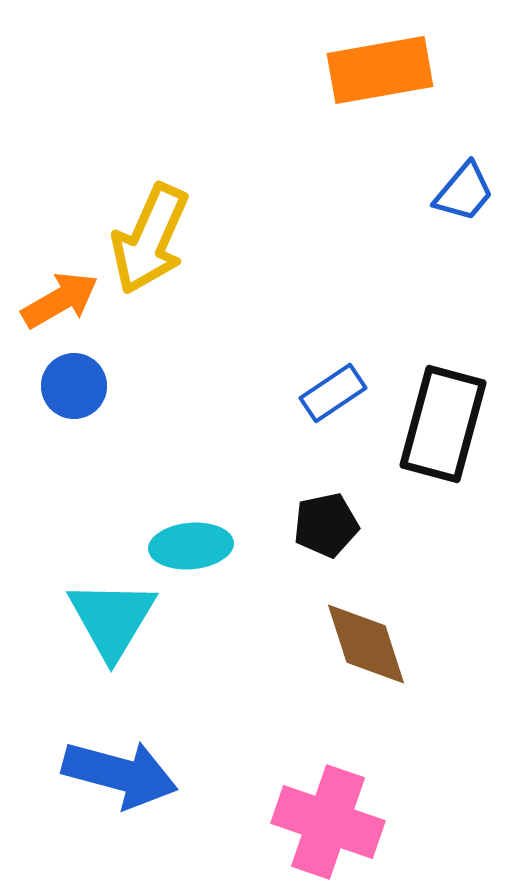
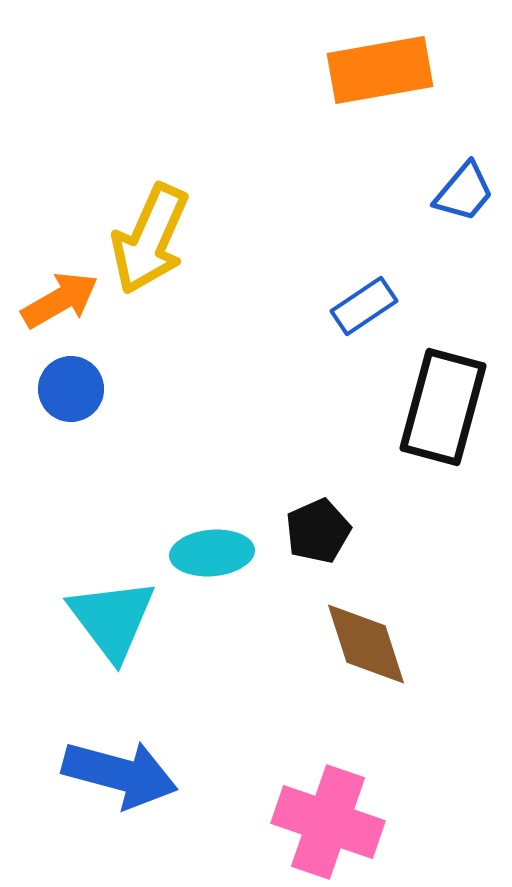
blue circle: moved 3 px left, 3 px down
blue rectangle: moved 31 px right, 87 px up
black rectangle: moved 17 px up
black pentagon: moved 8 px left, 6 px down; rotated 12 degrees counterclockwise
cyan ellipse: moved 21 px right, 7 px down
cyan triangle: rotated 8 degrees counterclockwise
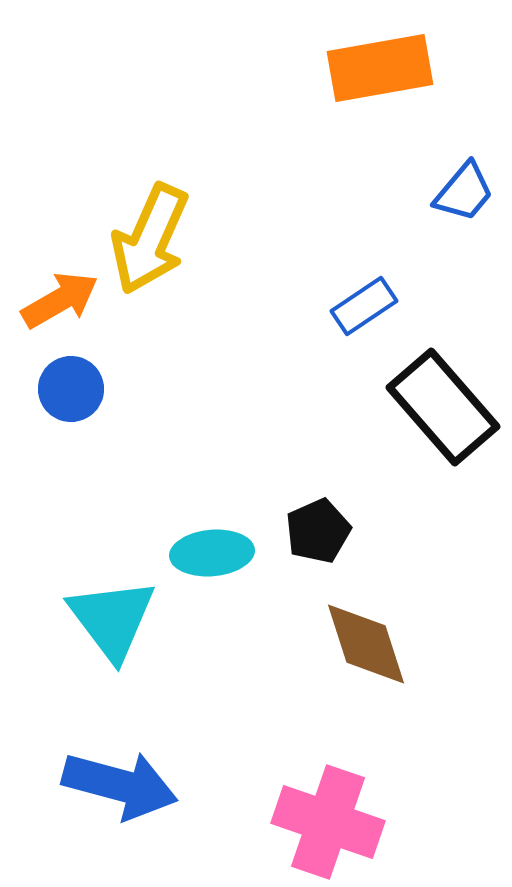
orange rectangle: moved 2 px up
black rectangle: rotated 56 degrees counterclockwise
blue arrow: moved 11 px down
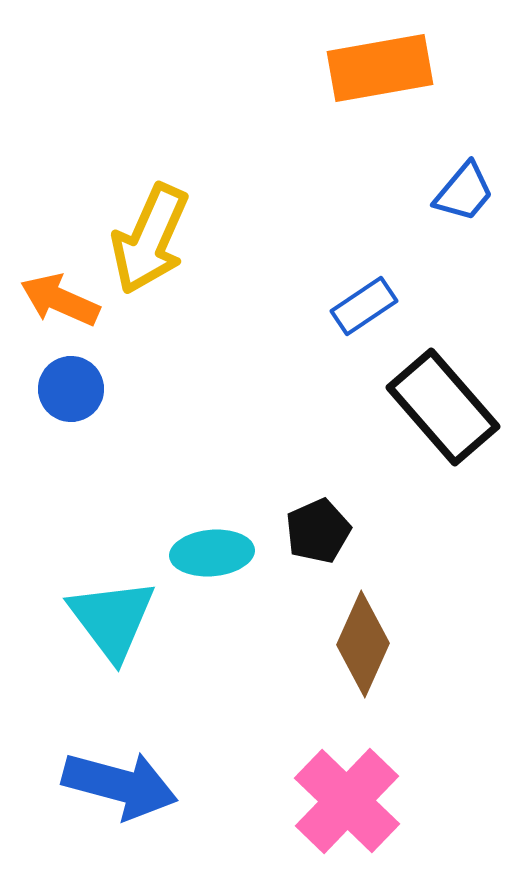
orange arrow: rotated 126 degrees counterclockwise
brown diamond: moved 3 px left; rotated 42 degrees clockwise
pink cross: moved 19 px right, 21 px up; rotated 25 degrees clockwise
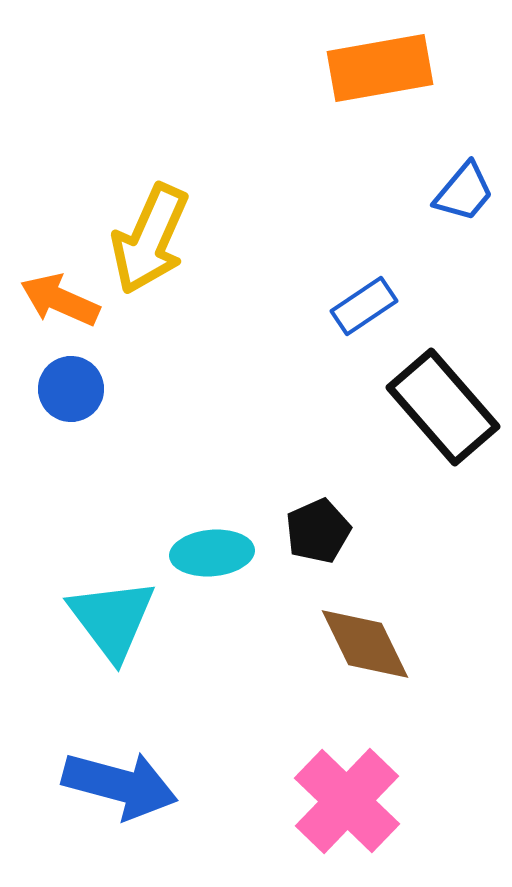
brown diamond: moved 2 px right; rotated 50 degrees counterclockwise
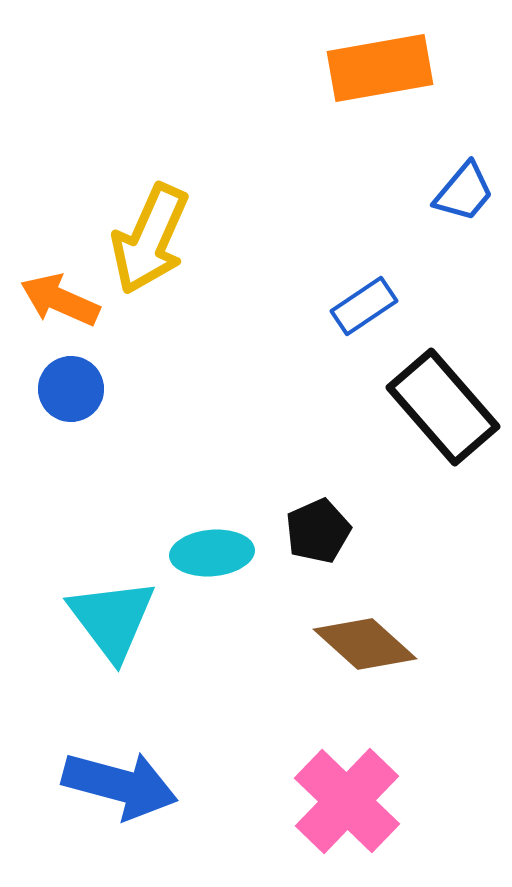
brown diamond: rotated 22 degrees counterclockwise
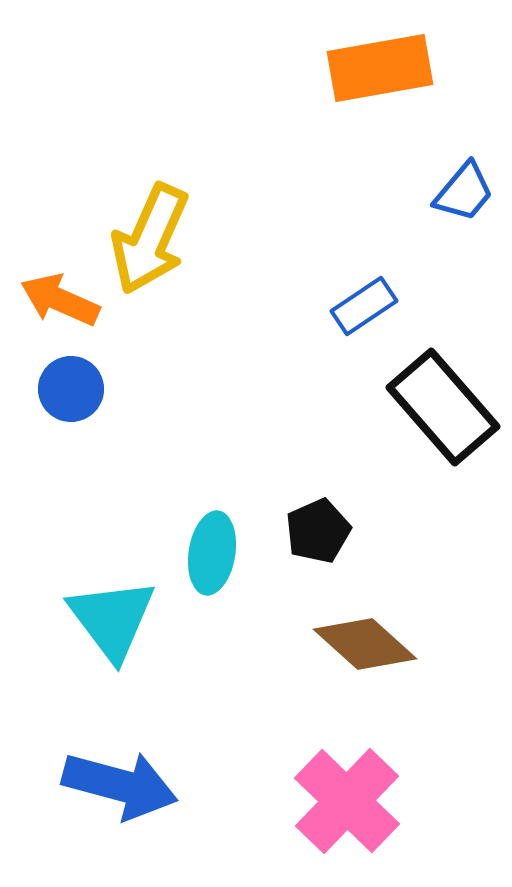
cyan ellipse: rotated 76 degrees counterclockwise
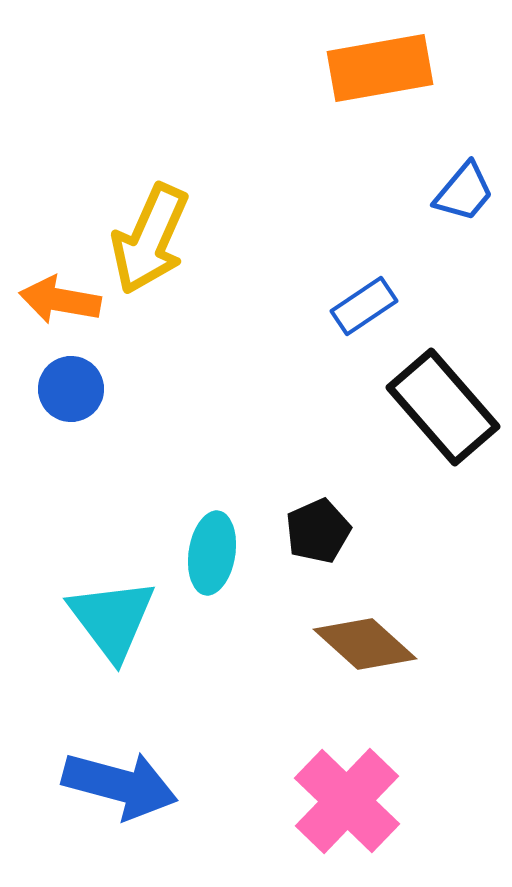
orange arrow: rotated 14 degrees counterclockwise
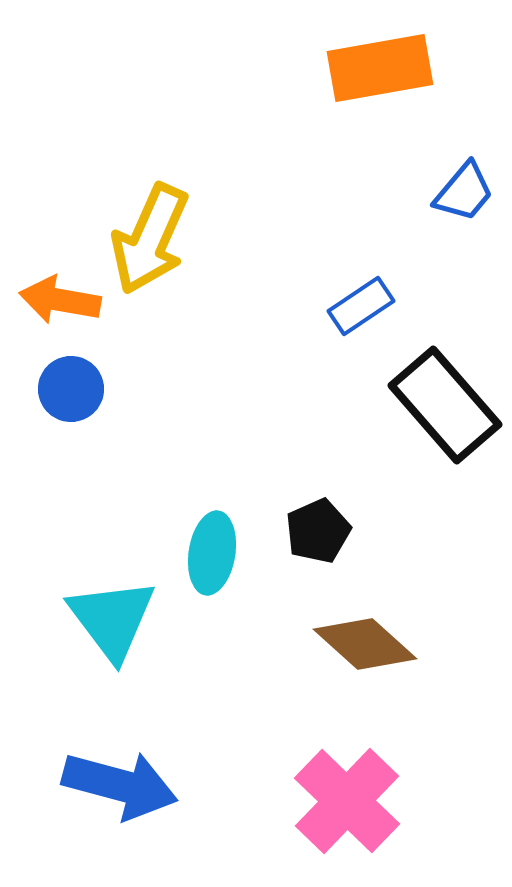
blue rectangle: moved 3 px left
black rectangle: moved 2 px right, 2 px up
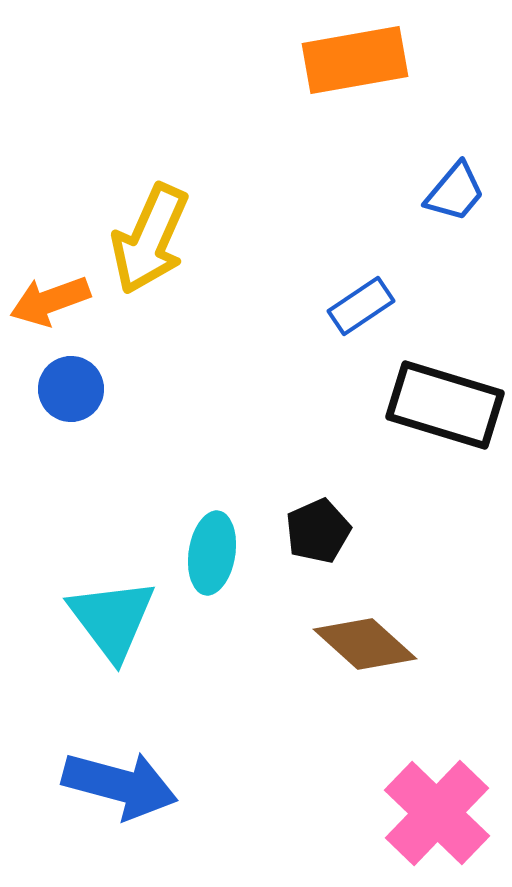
orange rectangle: moved 25 px left, 8 px up
blue trapezoid: moved 9 px left
orange arrow: moved 10 px left, 1 px down; rotated 30 degrees counterclockwise
black rectangle: rotated 32 degrees counterclockwise
pink cross: moved 90 px right, 12 px down
